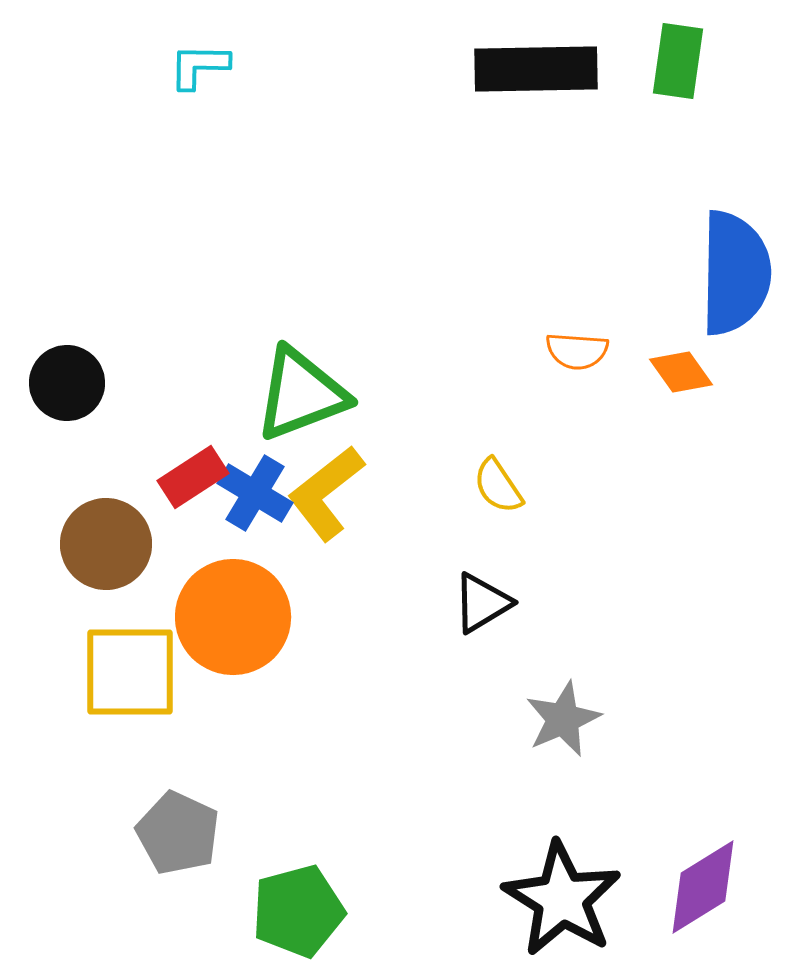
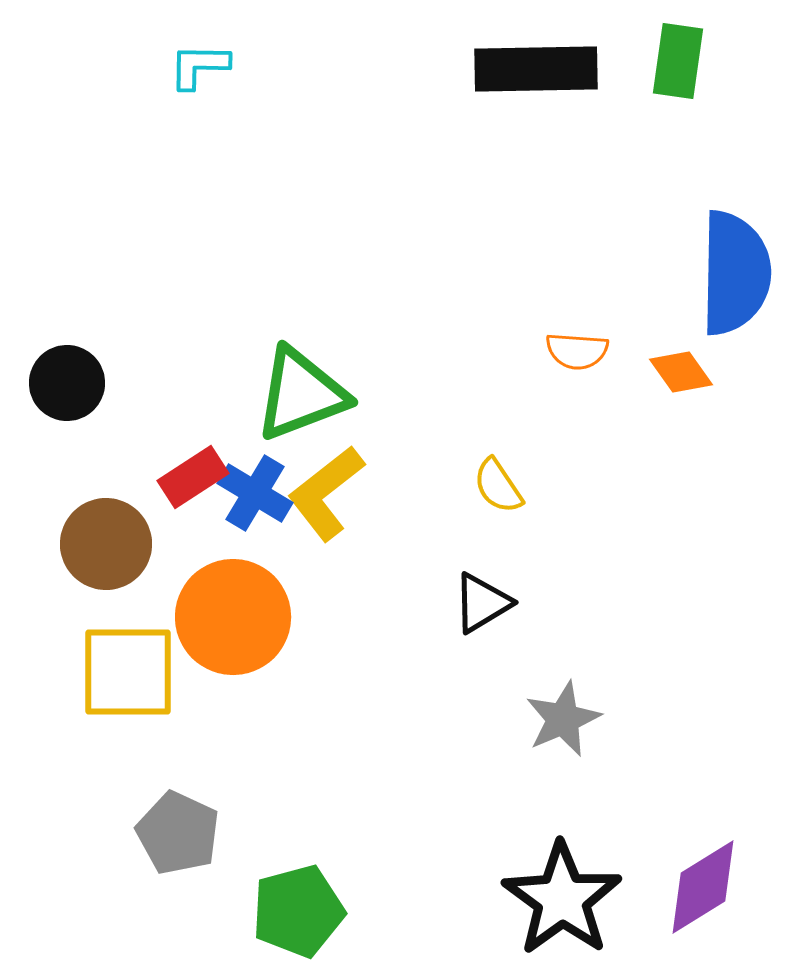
yellow square: moved 2 px left
black star: rotated 4 degrees clockwise
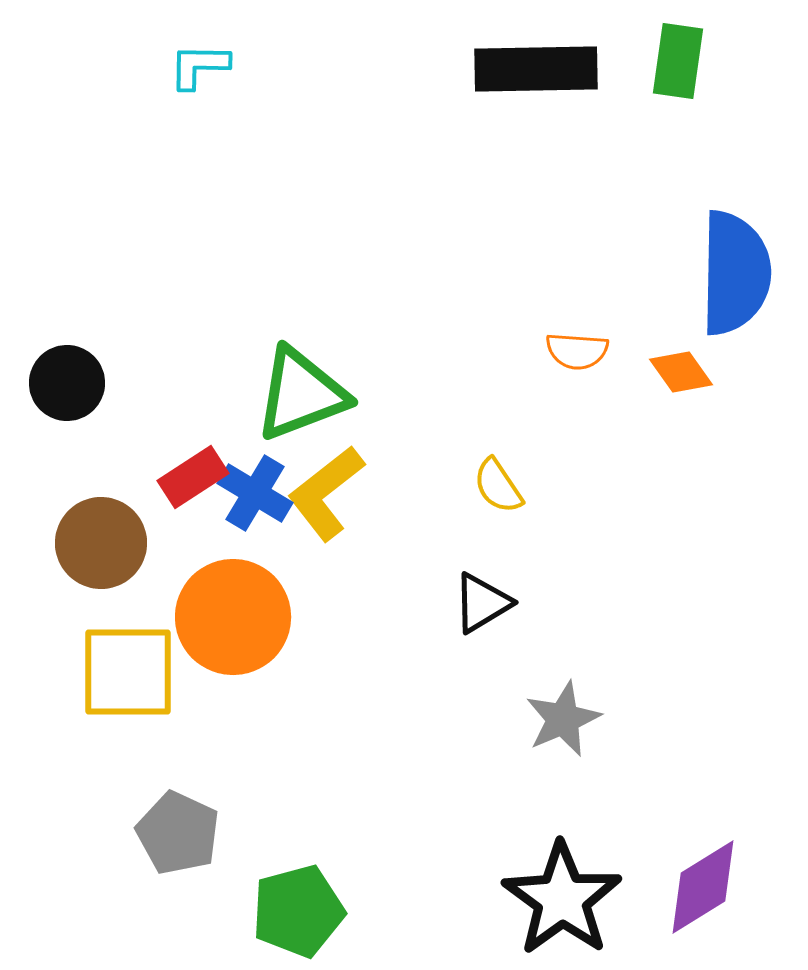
brown circle: moved 5 px left, 1 px up
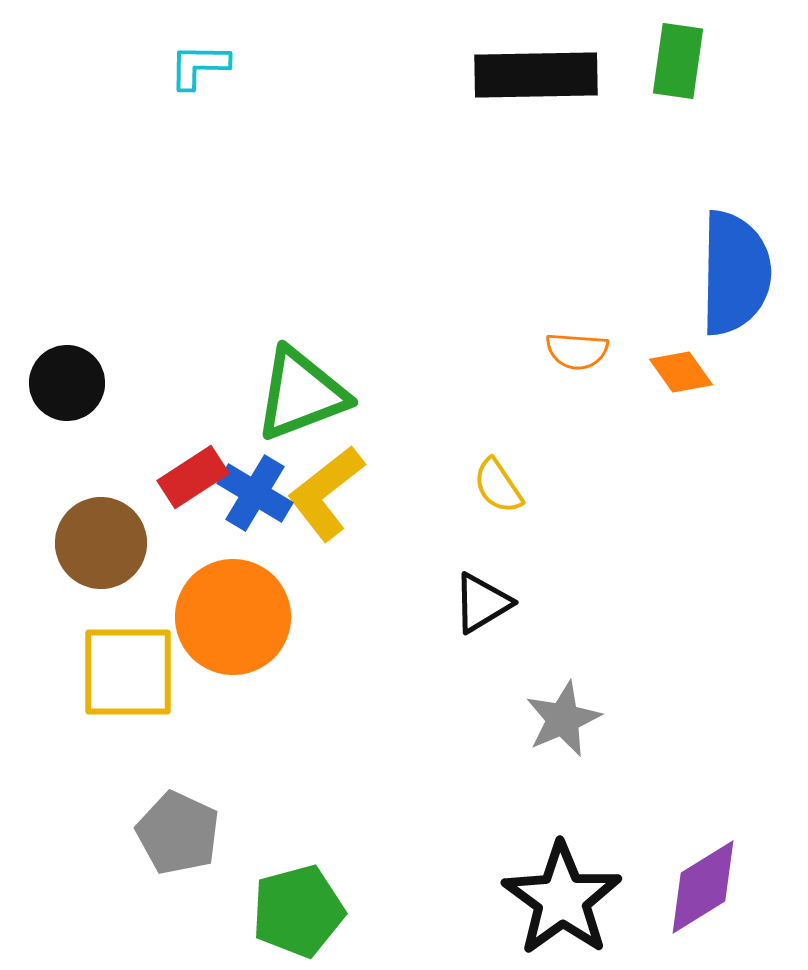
black rectangle: moved 6 px down
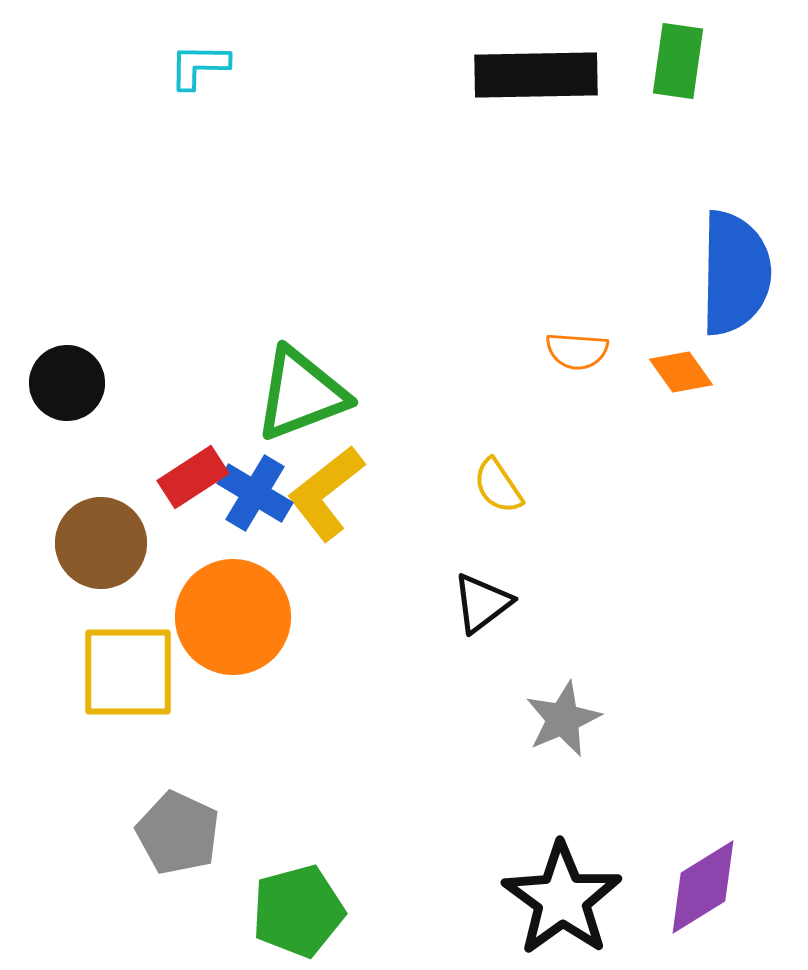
black triangle: rotated 6 degrees counterclockwise
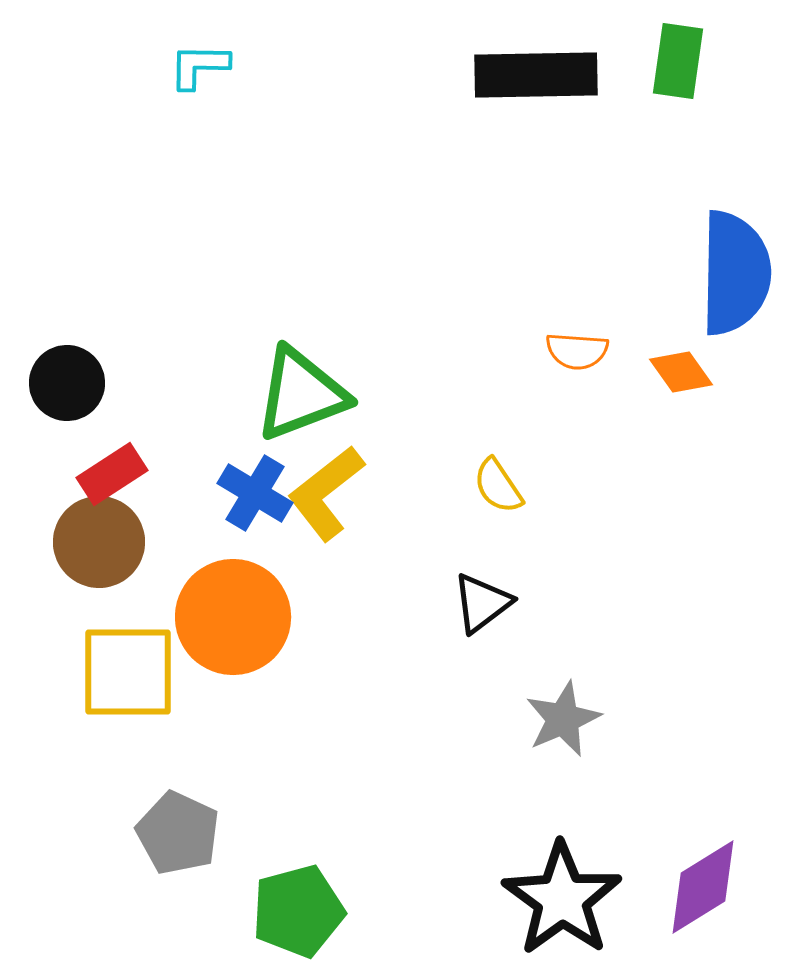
red rectangle: moved 81 px left, 3 px up
brown circle: moved 2 px left, 1 px up
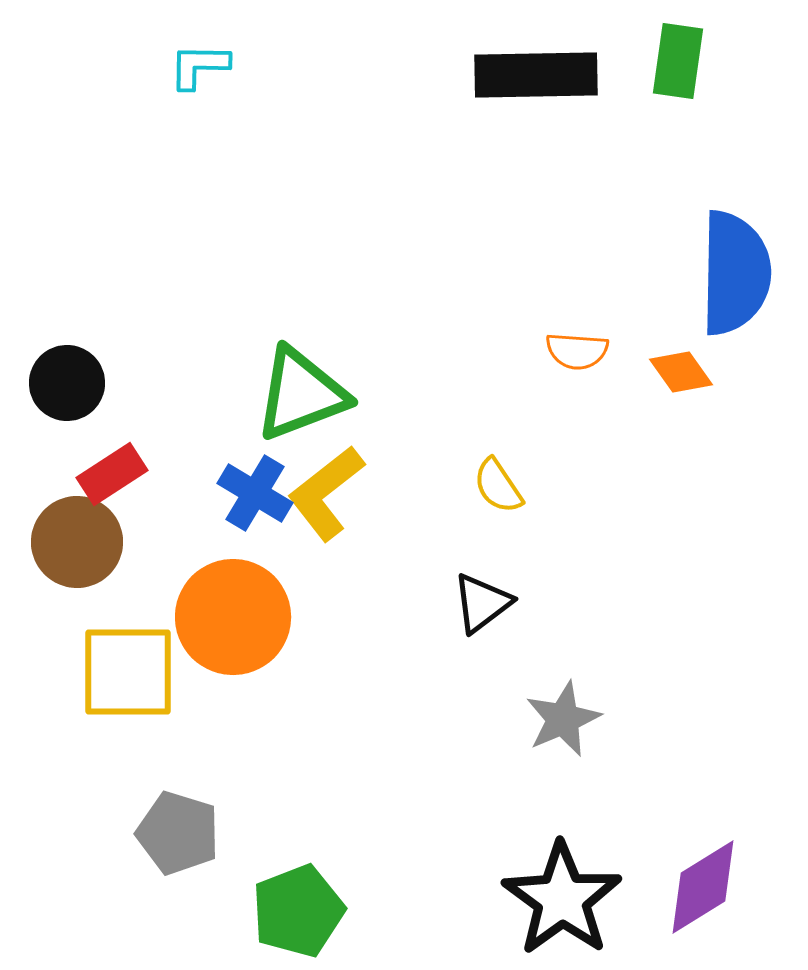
brown circle: moved 22 px left
gray pentagon: rotated 8 degrees counterclockwise
green pentagon: rotated 6 degrees counterclockwise
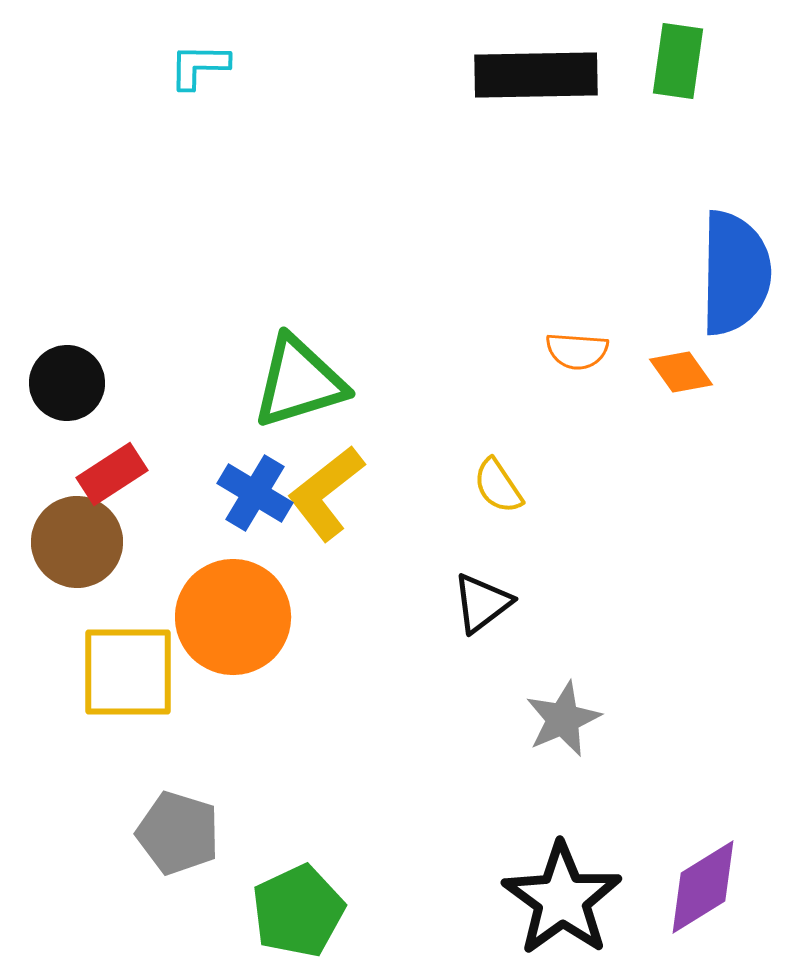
green triangle: moved 2 px left, 12 px up; rotated 4 degrees clockwise
green pentagon: rotated 4 degrees counterclockwise
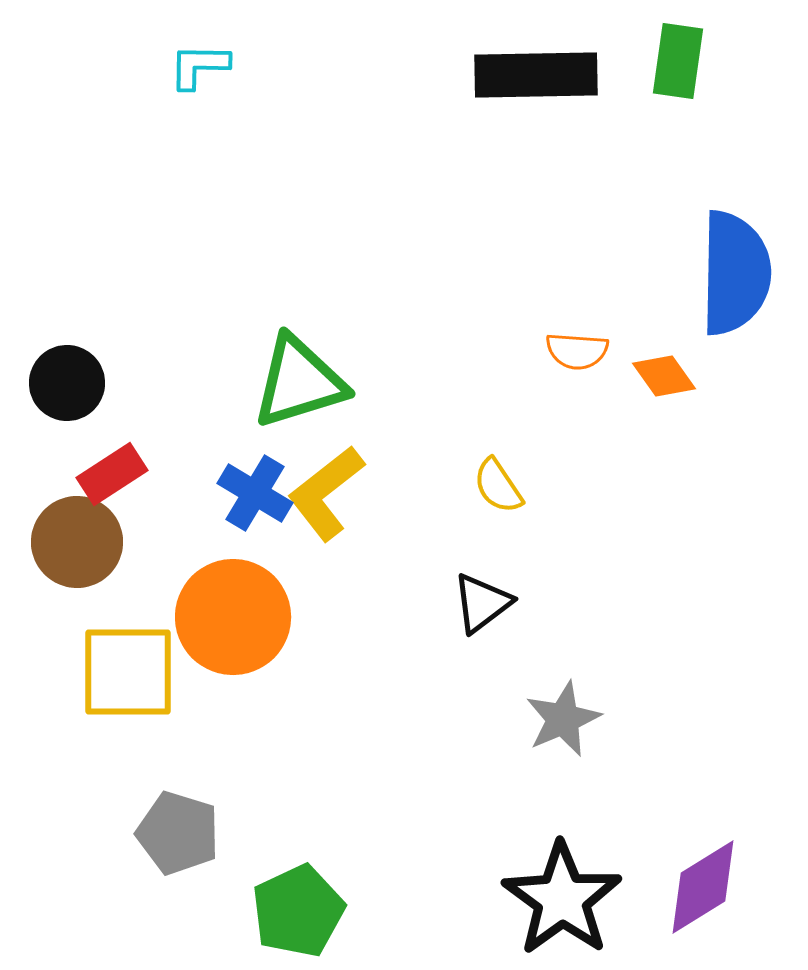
orange diamond: moved 17 px left, 4 px down
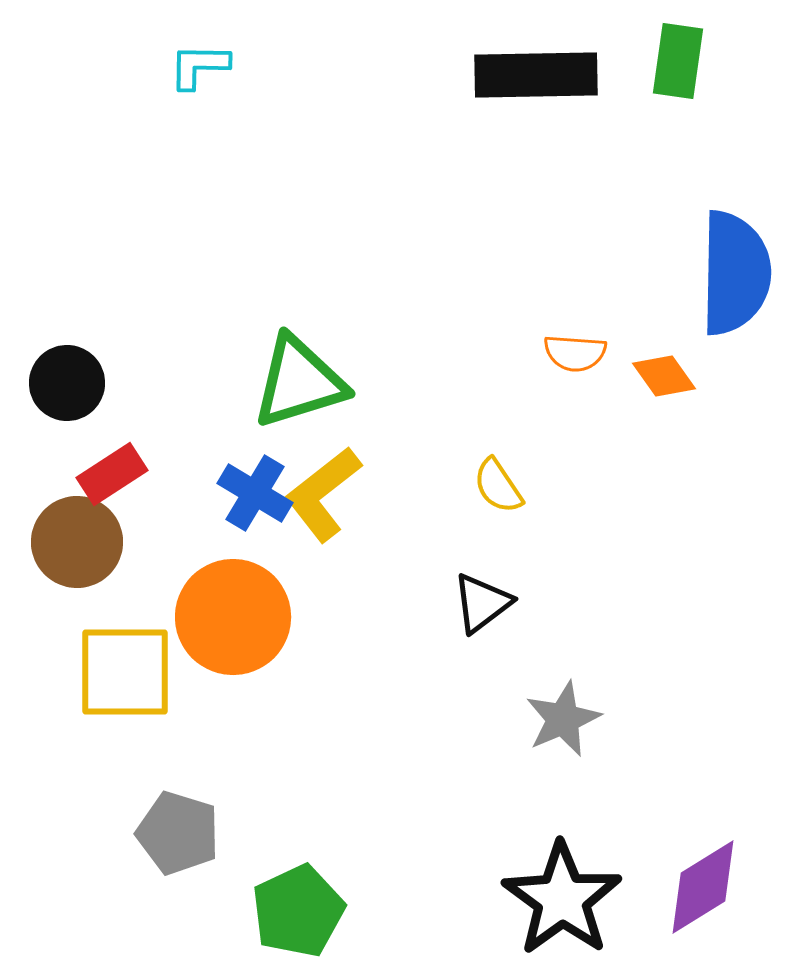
orange semicircle: moved 2 px left, 2 px down
yellow L-shape: moved 3 px left, 1 px down
yellow square: moved 3 px left
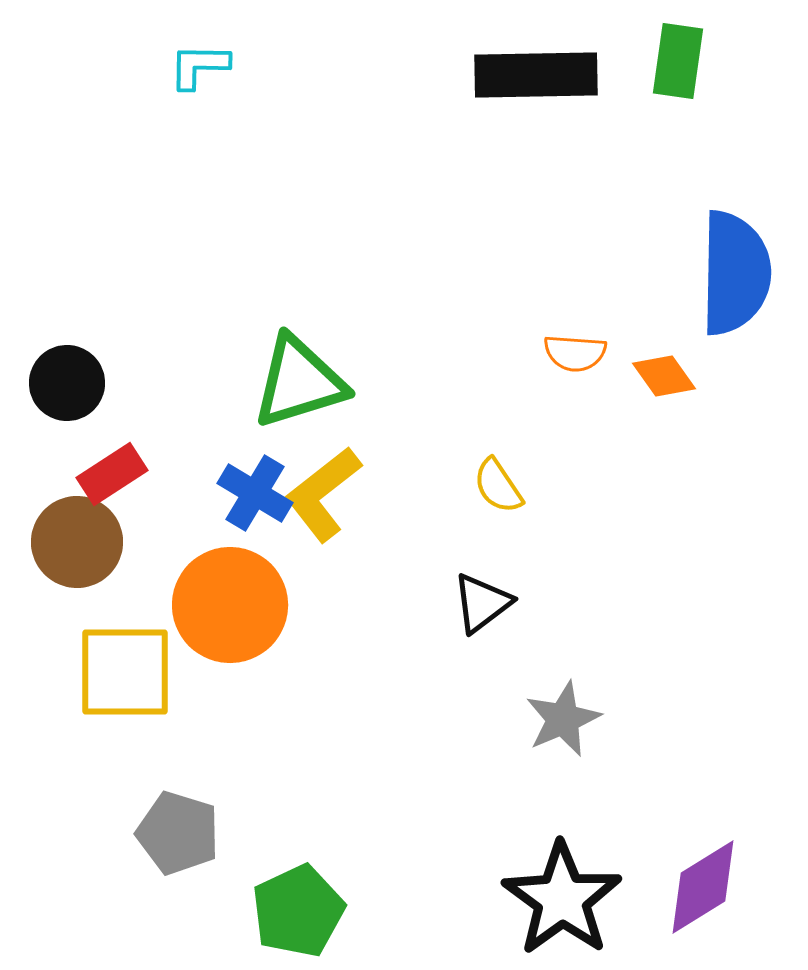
orange circle: moved 3 px left, 12 px up
